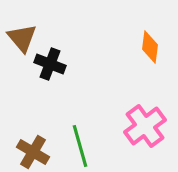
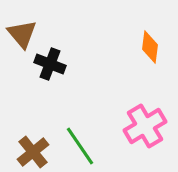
brown triangle: moved 4 px up
pink cross: rotated 6 degrees clockwise
green line: rotated 18 degrees counterclockwise
brown cross: rotated 20 degrees clockwise
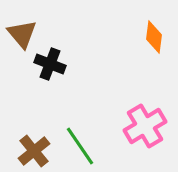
orange diamond: moved 4 px right, 10 px up
brown cross: moved 1 px right, 1 px up
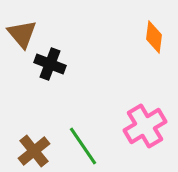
green line: moved 3 px right
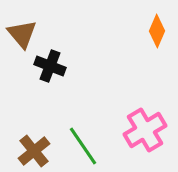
orange diamond: moved 3 px right, 6 px up; rotated 16 degrees clockwise
black cross: moved 2 px down
pink cross: moved 4 px down
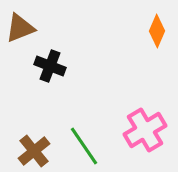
brown triangle: moved 2 px left, 6 px up; rotated 48 degrees clockwise
green line: moved 1 px right
